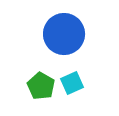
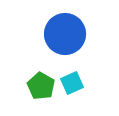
blue circle: moved 1 px right
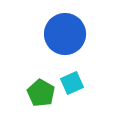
green pentagon: moved 7 px down
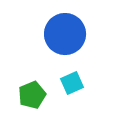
green pentagon: moved 9 px left, 2 px down; rotated 20 degrees clockwise
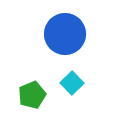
cyan square: rotated 20 degrees counterclockwise
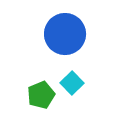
green pentagon: moved 9 px right
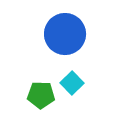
green pentagon: rotated 24 degrees clockwise
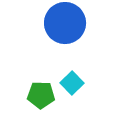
blue circle: moved 11 px up
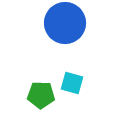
cyan square: rotated 30 degrees counterclockwise
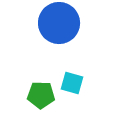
blue circle: moved 6 px left
